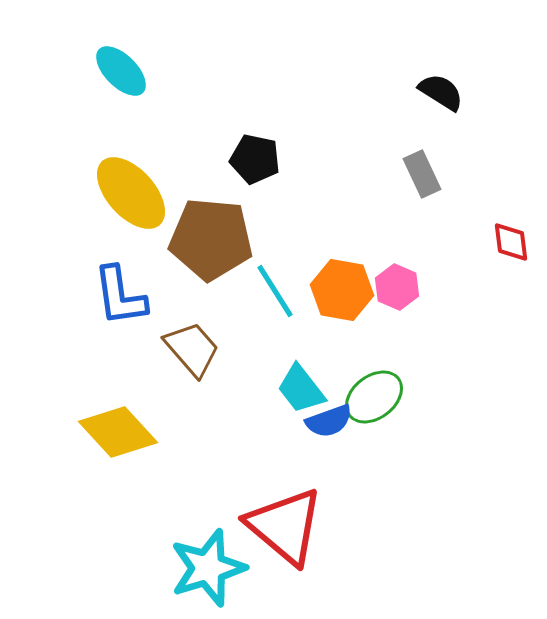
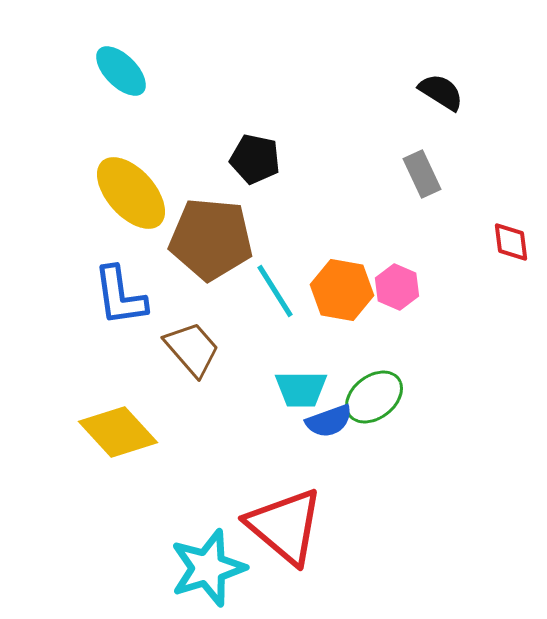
cyan trapezoid: rotated 52 degrees counterclockwise
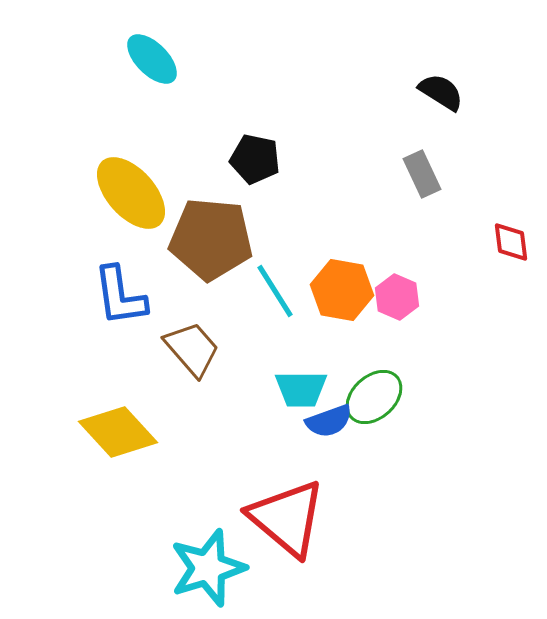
cyan ellipse: moved 31 px right, 12 px up
pink hexagon: moved 10 px down
green ellipse: rotated 4 degrees counterclockwise
red triangle: moved 2 px right, 8 px up
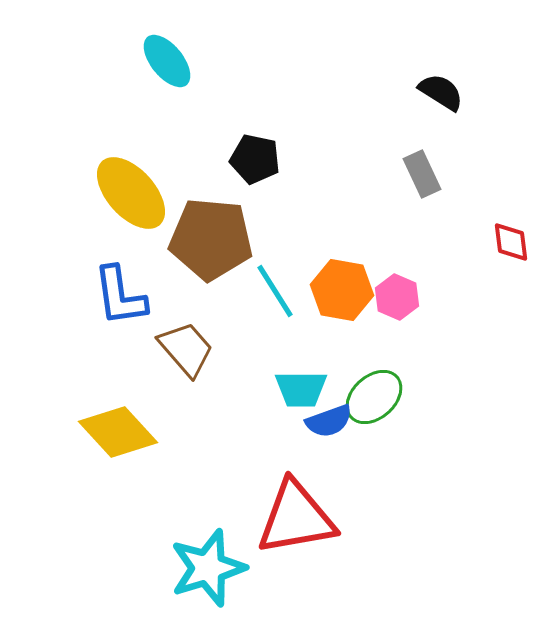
cyan ellipse: moved 15 px right, 2 px down; rotated 6 degrees clockwise
brown trapezoid: moved 6 px left
red triangle: moved 9 px right; rotated 50 degrees counterclockwise
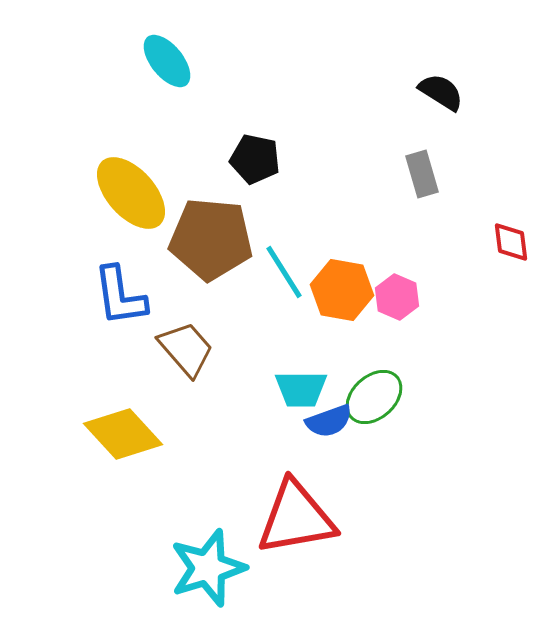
gray rectangle: rotated 9 degrees clockwise
cyan line: moved 9 px right, 19 px up
yellow diamond: moved 5 px right, 2 px down
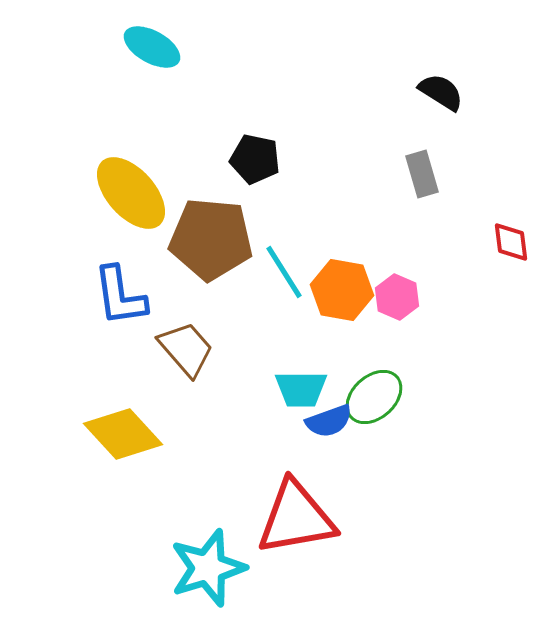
cyan ellipse: moved 15 px left, 14 px up; rotated 22 degrees counterclockwise
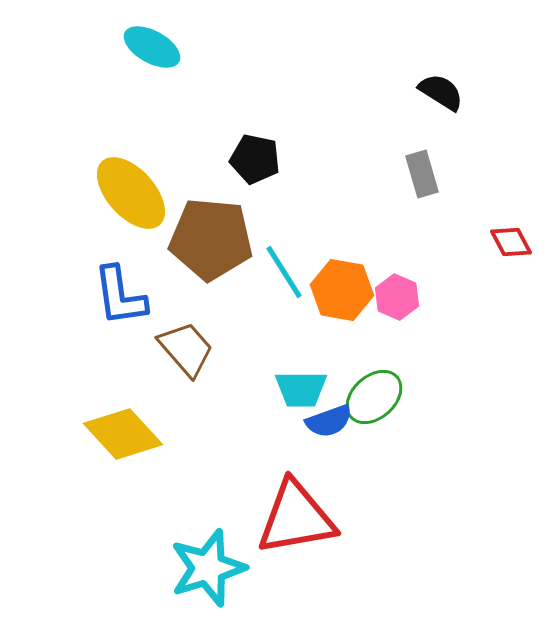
red diamond: rotated 21 degrees counterclockwise
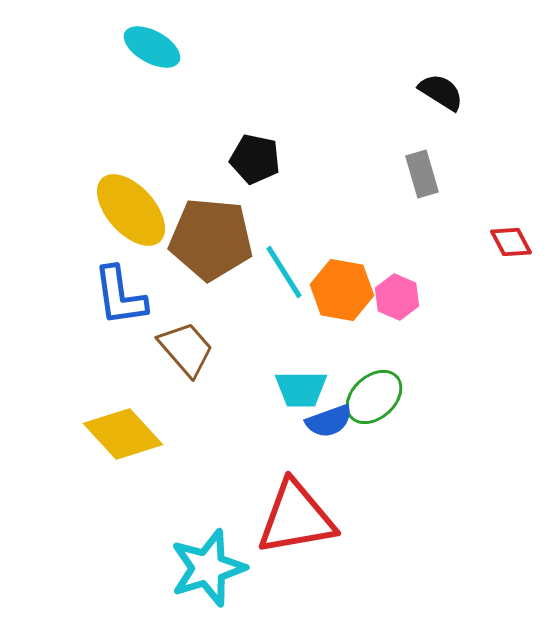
yellow ellipse: moved 17 px down
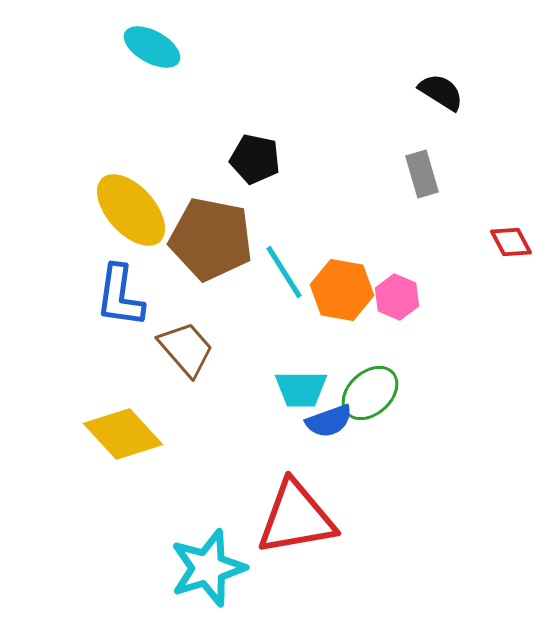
brown pentagon: rotated 6 degrees clockwise
blue L-shape: rotated 16 degrees clockwise
green ellipse: moved 4 px left, 4 px up
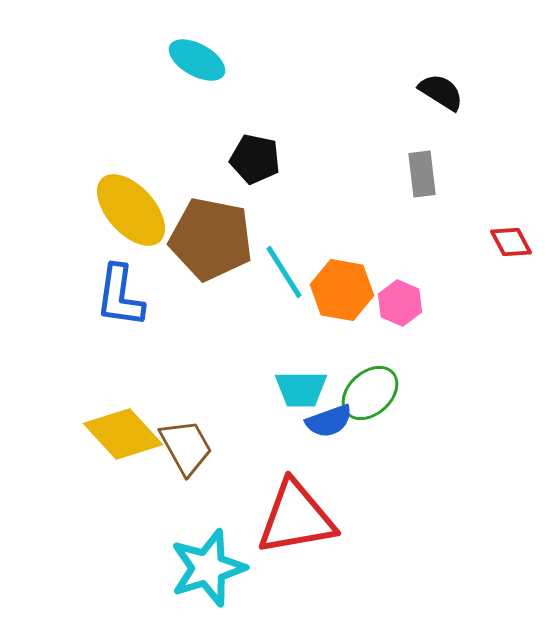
cyan ellipse: moved 45 px right, 13 px down
gray rectangle: rotated 9 degrees clockwise
pink hexagon: moved 3 px right, 6 px down
brown trapezoid: moved 98 px down; rotated 12 degrees clockwise
